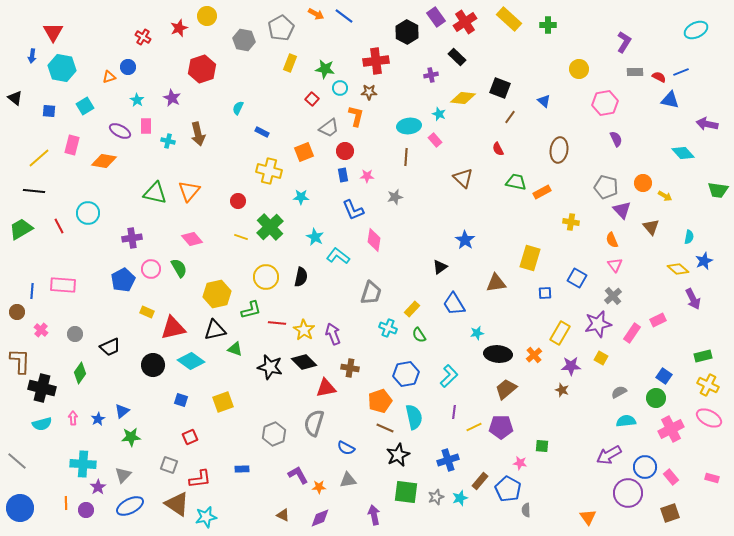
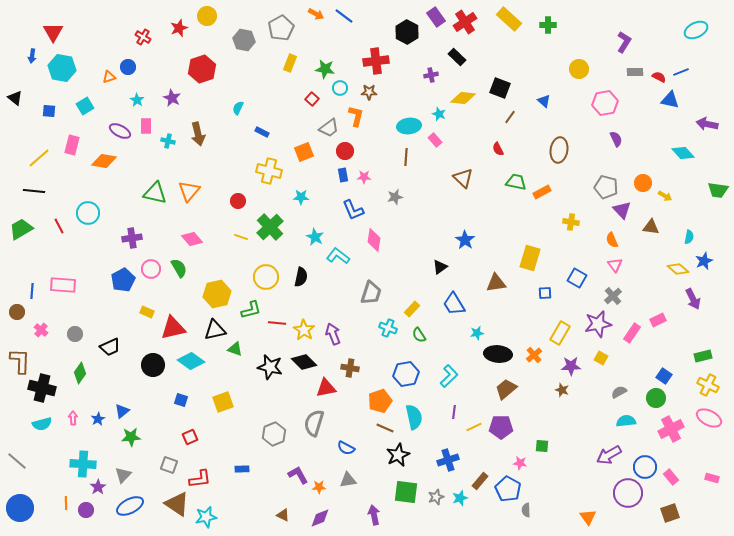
pink star at (367, 176): moved 3 px left, 1 px down
brown triangle at (651, 227): rotated 42 degrees counterclockwise
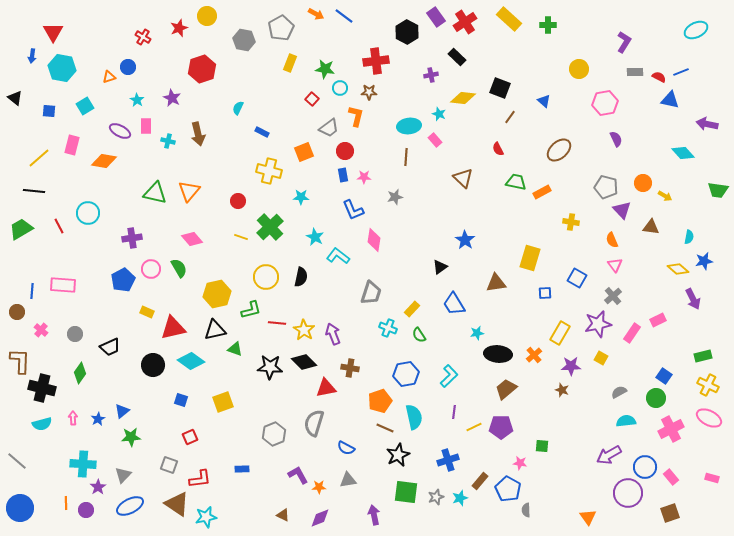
brown ellipse at (559, 150): rotated 40 degrees clockwise
blue star at (704, 261): rotated 12 degrees clockwise
black star at (270, 367): rotated 10 degrees counterclockwise
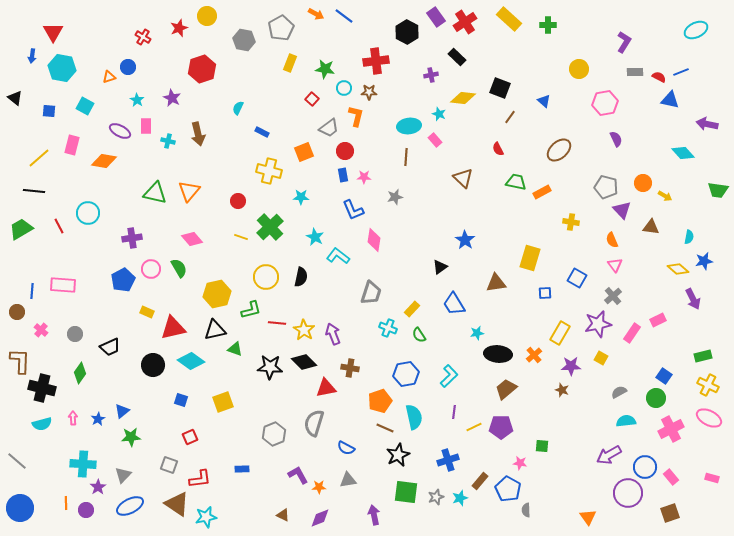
cyan circle at (340, 88): moved 4 px right
cyan square at (85, 106): rotated 30 degrees counterclockwise
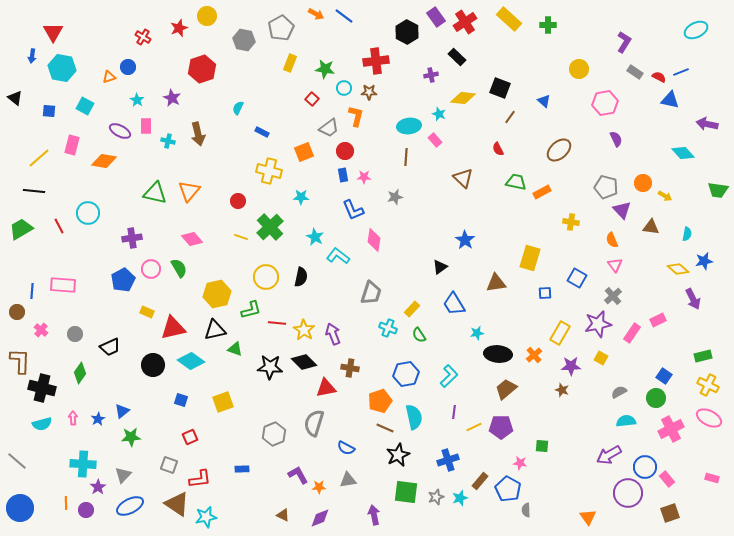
gray rectangle at (635, 72): rotated 35 degrees clockwise
cyan semicircle at (689, 237): moved 2 px left, 3 px up
pink rectangle at (671, 477): moved 4 px left, 2 px down
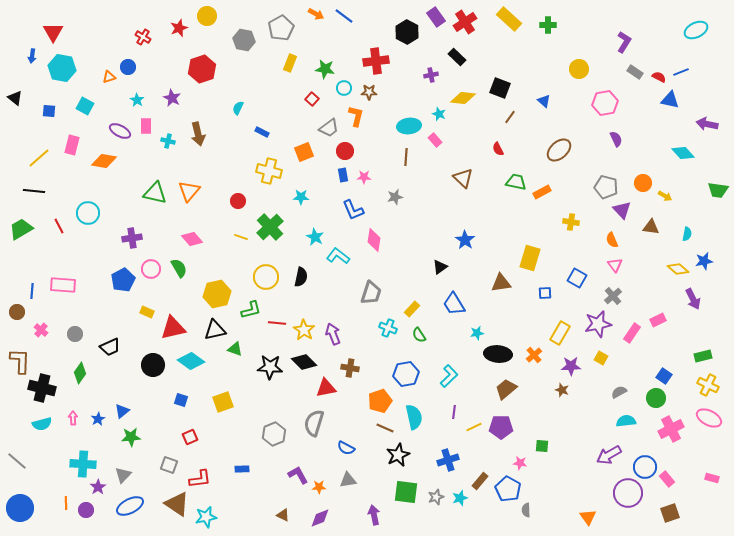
brown triangle at (496, 283): moved 5 px right
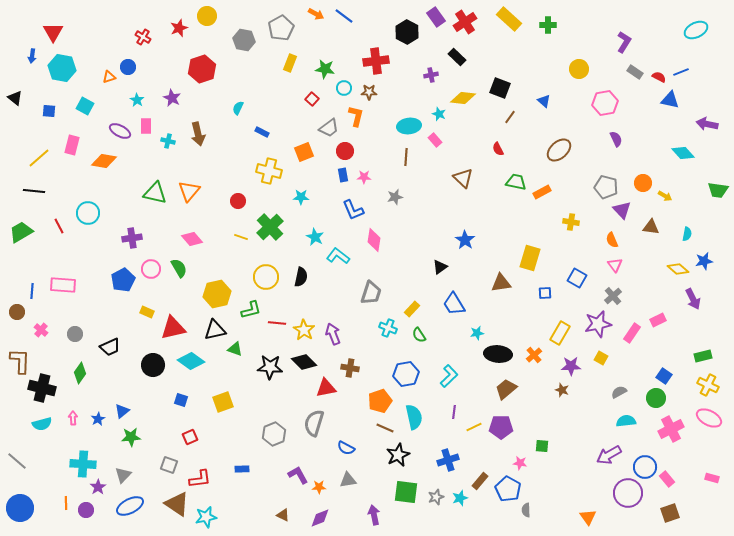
green trapezoid at (21, 229): moved 3 px down
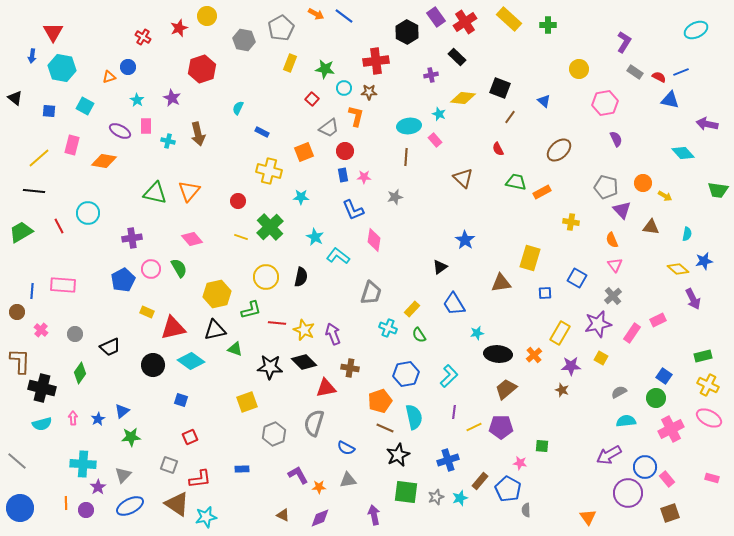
yellow star at (304, 330): rotated 10 degrees counterclockwise
yellow square at (223, 402): moved 24 px right
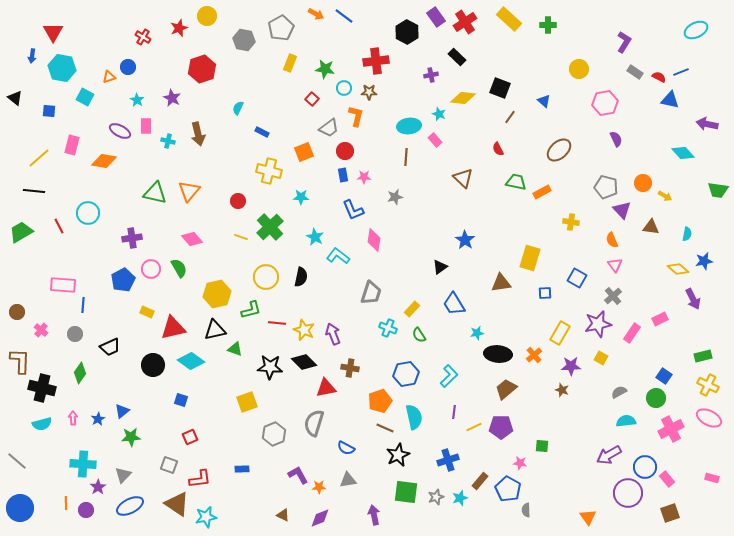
cyan square at (85, 106): moved 9 px up
blue line at (32, 291): moved 51 px right, 14 px down
pink rectangle at (658, 320): moved 2 px right, 1 px up
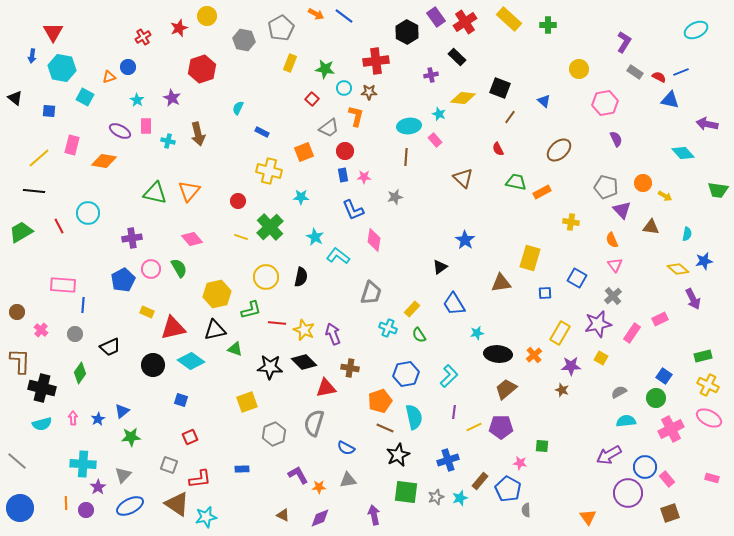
red cross at (143, 37): rotated 28 degrees clockwise
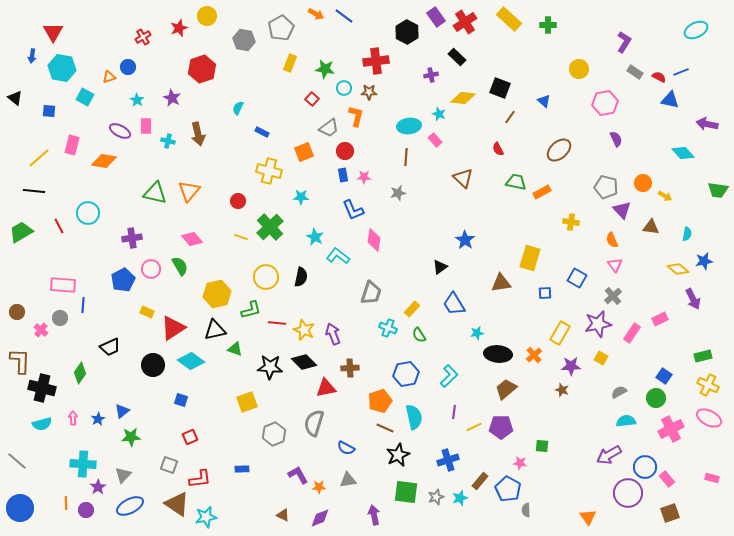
gray star at (395, 197): moved 3 px right, 4 px up
green semicircle at (179, 268): moved 1 px right, 2 px up
red triangle at (173, 328): rotated 20 degrees counterclockwise
gray circle at (75, 334): moved 15 px left, 16 px up
brown cross at (350, 368): rotated 12 degrees counterclockwise
